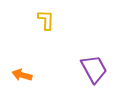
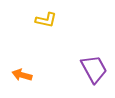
yellow L-shape: rotated 100 degrees clockwise
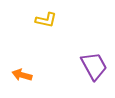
purple trapezoid: moved 3 px up
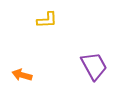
yellow L-shape: moved 1 px right; rotated 15 degrees counterclockwise
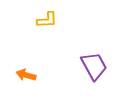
orange arrow: moved 4 px right
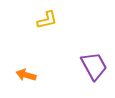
yellow L-shape: rotated 10 degrees counterclockwise
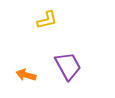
purple trapezoid: moved 26 px left
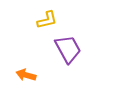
purple trapezoid: moved 17 px up
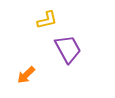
orange arrow: rotated 60 degrees counterclockwise
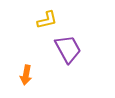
orange arrow: rotated 36 degrees counterclockwise
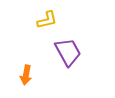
purple trapezoid: moved 3 px down
